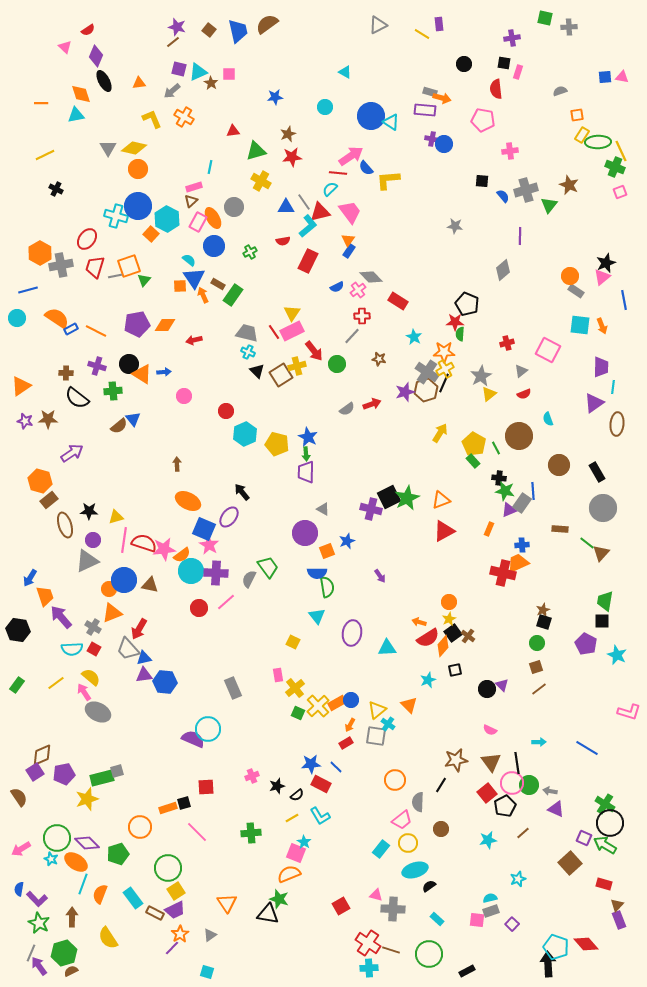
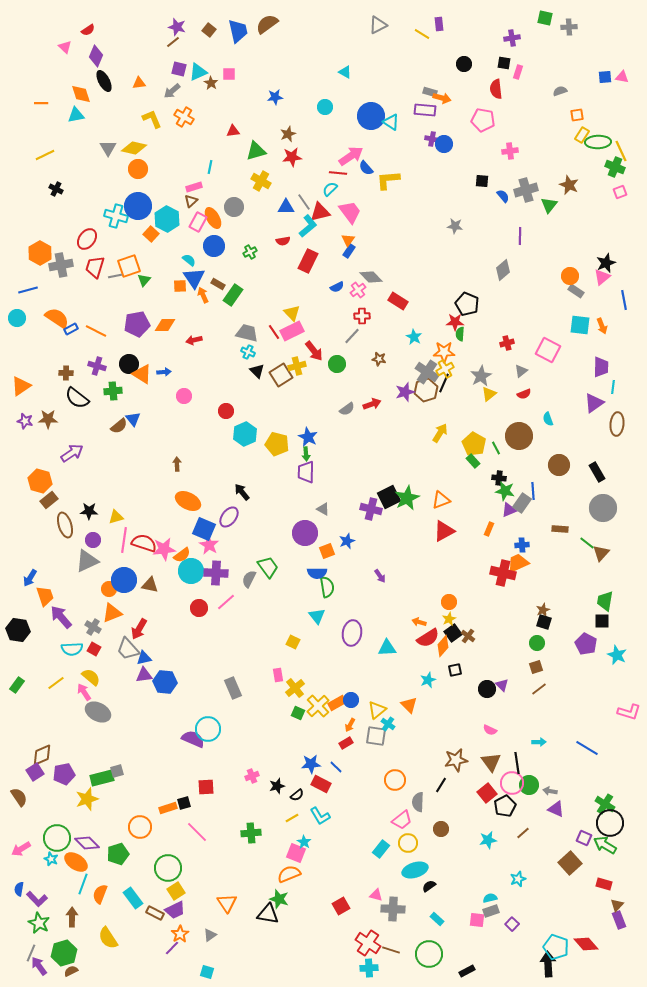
yellow triangle at (292, 313): rotated 18 degrees counterclockwise
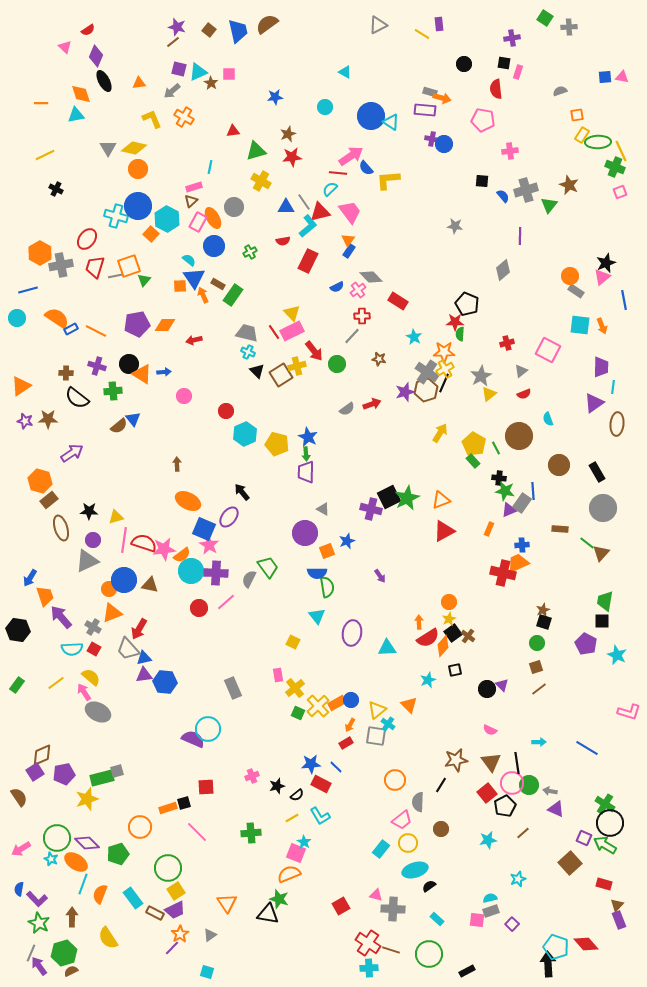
green square at (545, 18): rotated 21 degrees clockwise
brown ellipse at (65, 525): moved 4 px left, 3 px down
orange arrow at (419, 622): rotated 72 degrees clockwise
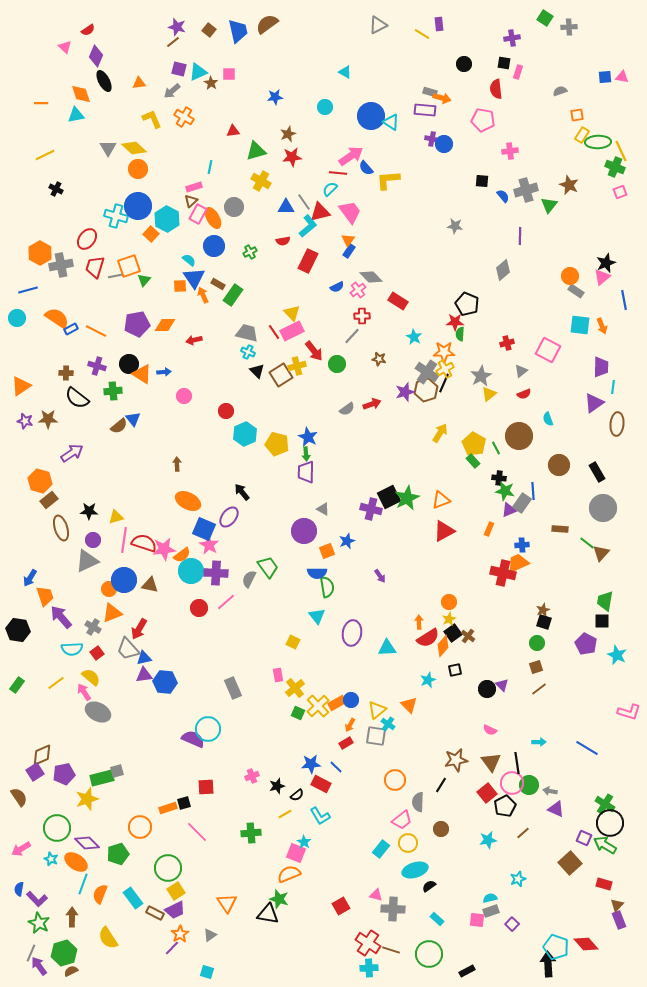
yellow diamond at (134, 148): rotated 30 degrees clockwise
pink rectangle at (198, 222): moved 8 px up
purple circle at (305, 533): moved 1 px left, 2 px up
red square at (94, 649): moved 3 px right, 4 px down; rotated 24 degrees clockwise
yellow line at (292, 818): moved 7 px left, 4 px up
green circle at (57, 838): moved 10 px up
